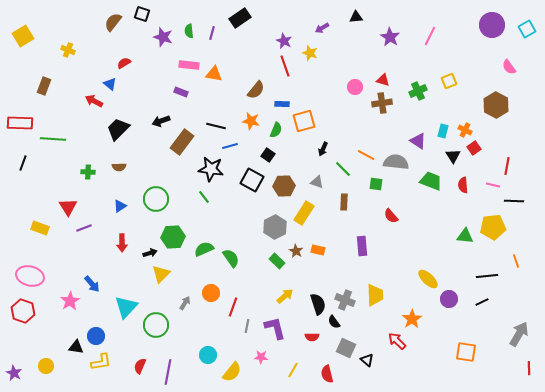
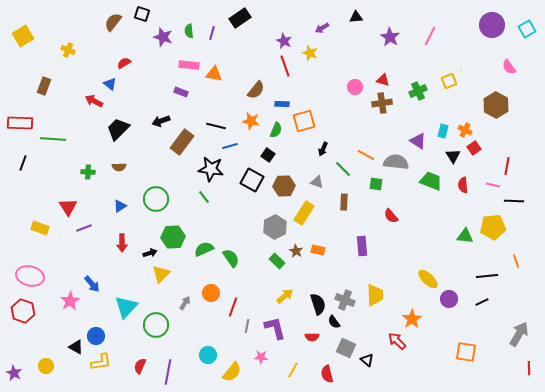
black triangle at (76, 347): rotated 21 degrees clockwise
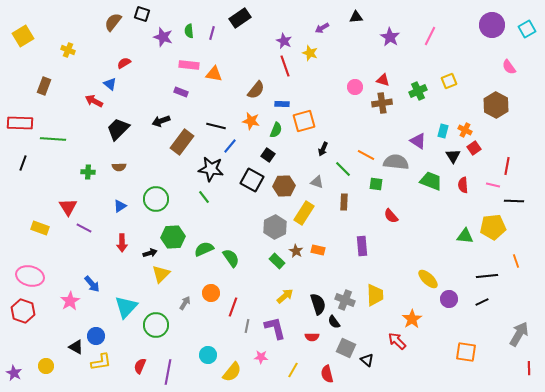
blue line at (230, 146): rotated 35 degrees counterclockwise
purple line at (84, 228): rotated 49 degrees clockwise
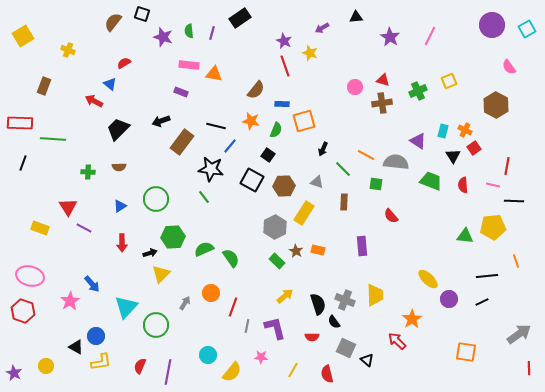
gray arrow at (519, 334): rotated 25 degrees clockwise
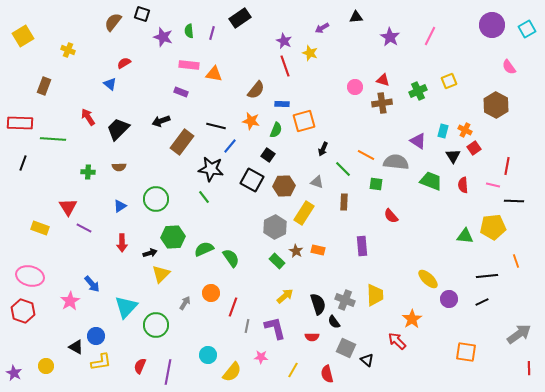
red arrow at (94, 101): moved 6 px left, 16 px down; rotated 30 degrees clockwise
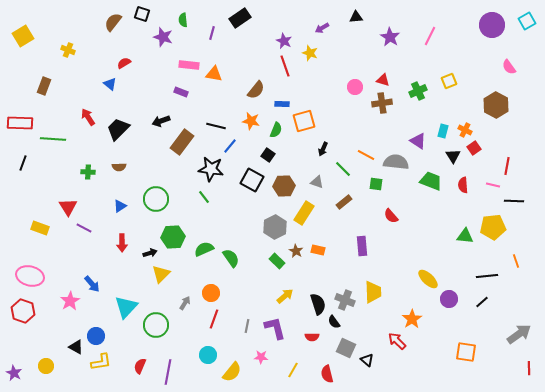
cyan square at (527, 29): moved 8 px up
green semicircle at (189, 31): moved 6 px left, 11 px up
brown rectangle at (344, 202): rotated 49 degrees clockwise
yellow trapezoid at (375, 295): moved 2 px left, 3 px up
black line at (482, 302): rotated 16 degrees counterclockwise
red line at (233, 307): moved 19 px left, 12 px down
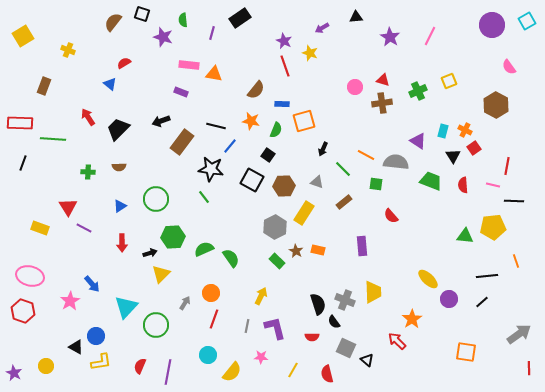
yellow arrow at (285, 296): moved 24 px left; rotated 24 degrees counterclockwise
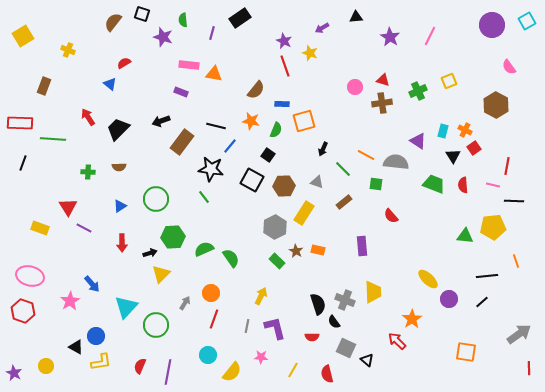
green trapezoid at (431, 181): moved 3 px right, 3 px down
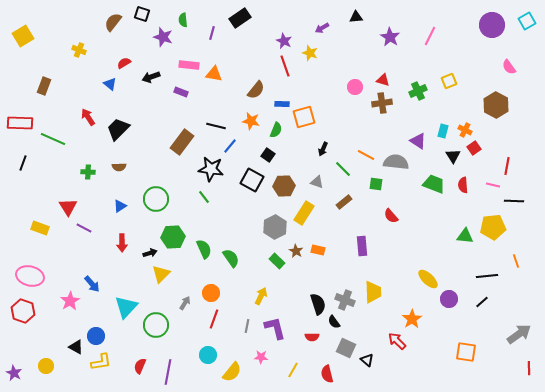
yellow cross at (68, 50): moved 11 px right
black arrow at (161, 121): moved 10 px left, 44 px up
orange square at (304, 121): moved 4 px up
green line at (53, 139): rotated 20 degrees clockwise
green semicircle at (204, 249): rotated 90 degrees clockwise
